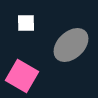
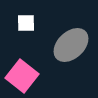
pink square: rotated 8 degrees clockwise
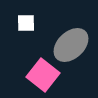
pink square: moved 21 px right, 1 px up
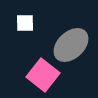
white square: moved 1 px left
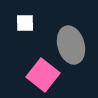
gray ellipse: rotated 63 degrees counterclockwise
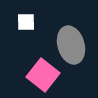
white square: moved 1 px right, 1 px up
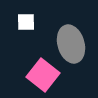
gray ellipse: moved 1 px up
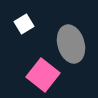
white square: moved 2 px left, 2 px down; rotated 30 degrees counterclockwise
